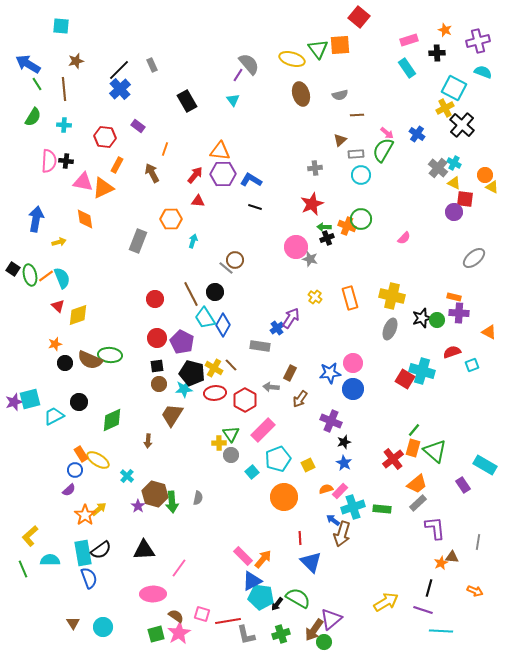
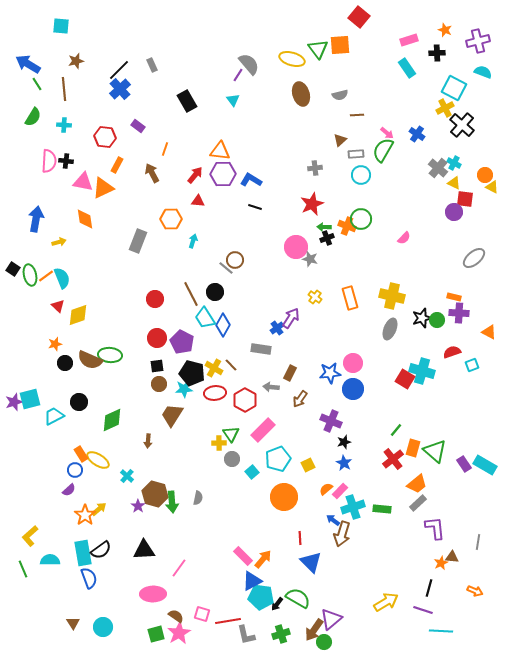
gray rectangle at (260, 346): moved 1 px right, 3 px down
green line at (414, 430): moved 18 px left
gray circle at (231, 455): moved 1 px right, 4 px down
purple rectangle at (463, 485): moved 1 px right, 21 px up
orange semicircle at (326, 489): rotated 24 degrees counterclockwise
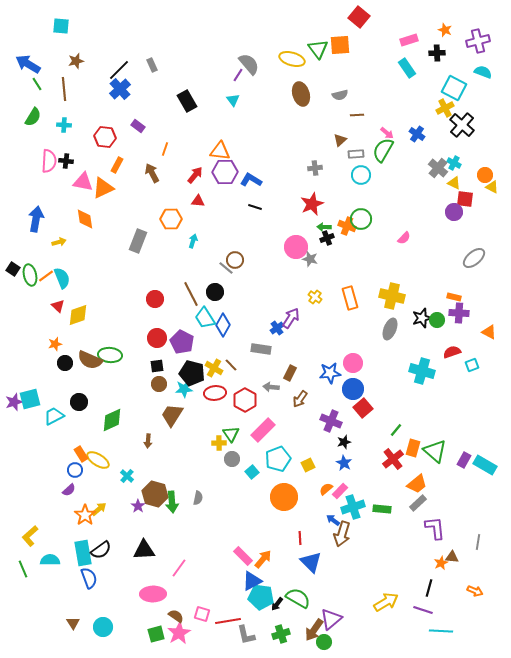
purple hexagon at (223, 174): moved 2 px right, 2 px up
red square at (405, 379): moved 42 px left, 29 px down; rotated 18 degrees clockwise
purple rectangle at (464, 464): moved 4 px up; rotated 63 degrees clockwise
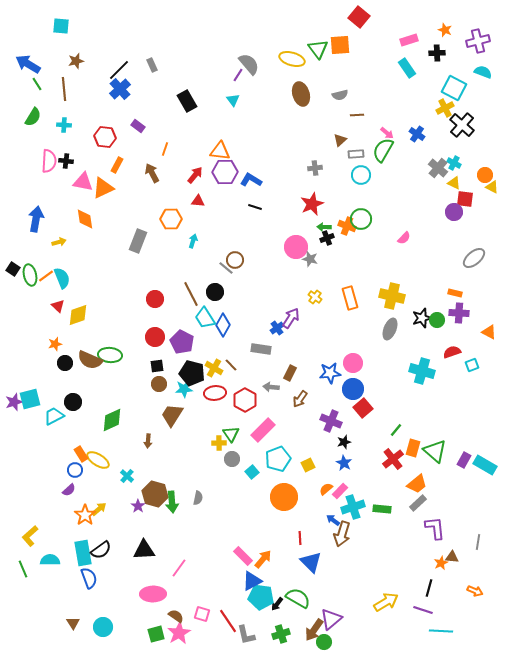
orange rectangle at (454, 297): moved 1 px right, 4 px up
red circle at (157, 338): moved 2 px left, 1 px up
black circle at (79, 402): moved 6 px left
red line at (228, 621): rotated 65 degrees clockwise
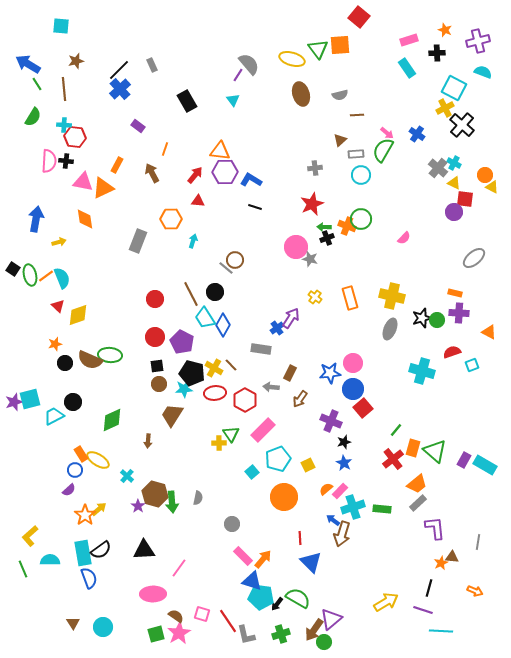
red hexagon at (105, 137): moved 30 px left
gray circle at (232, 459): moved 65 px down
blue triangle at (252, 581): rotated 45 degrees clockwise
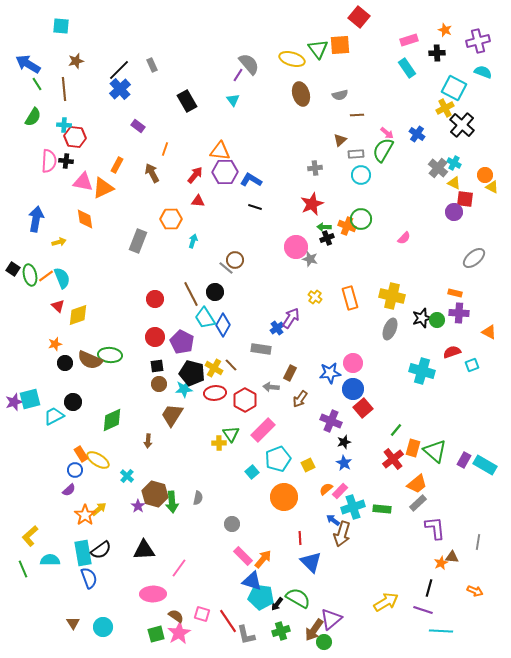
green cross at (281, 634): moved 3 px up
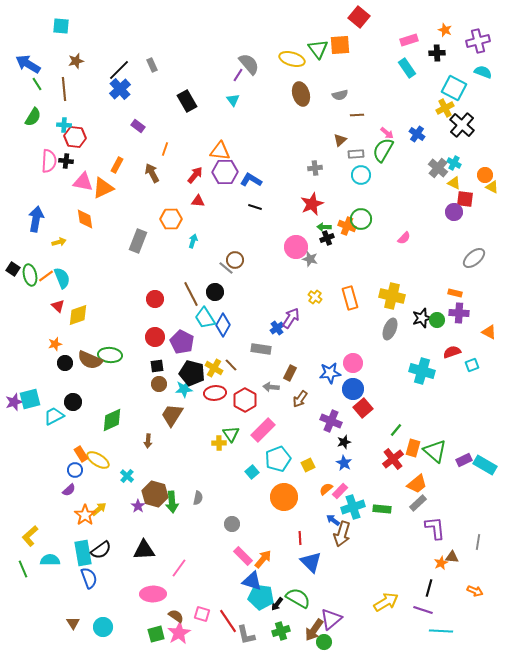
purple rectangle at (464, 460): rotated 35 degrees clockwise
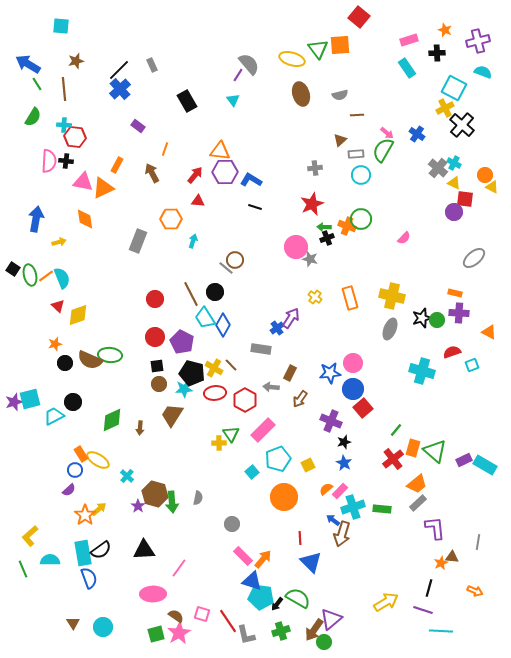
brown arrow at (148, 441): moved 8 px left, 13 px up
